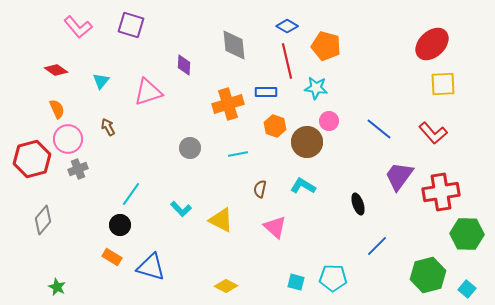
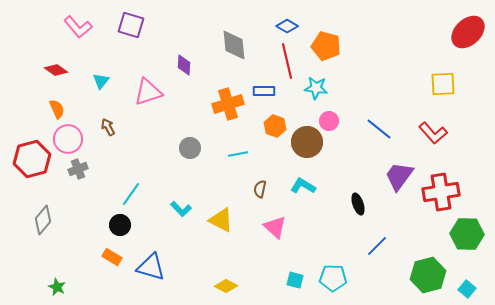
red ellipse at (432, 44): moved 36 px right, 12 px up
blue rectangle at (266, 92): moved 2 px left, 1 px up
cyan square at (296, 282): moved 1 px left, 2 px up
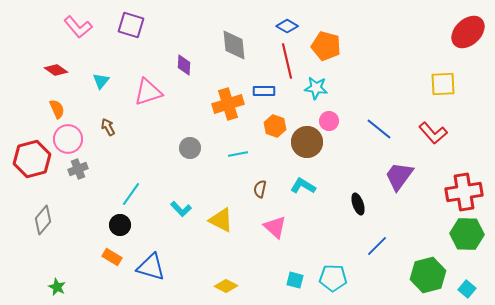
red cross at (441, 192): moved 23 px right
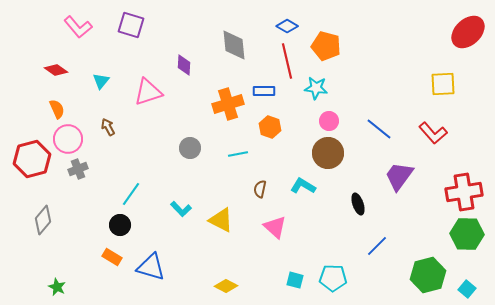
orange hexagon at (275, 126): moved 5 px left, 1 px down
brown circle at (307, 142): moved 21 px right, 11 px down
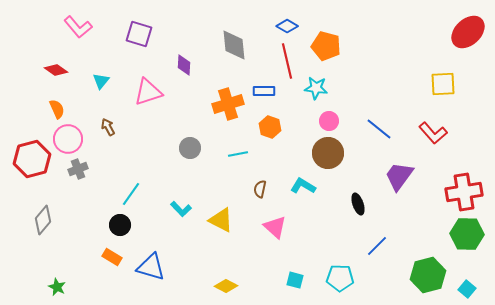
purple square at (131, 25): moved 8 px right, 9 px down
cyan pentagon at (333, 278): moved 7 px right
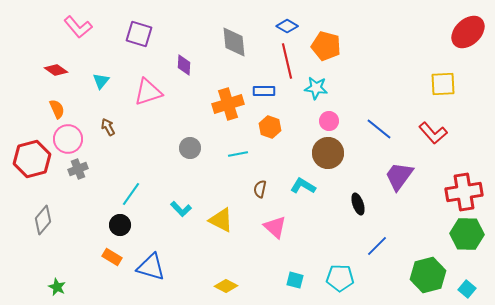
gray diamond at (234, 45): moved 3 px up
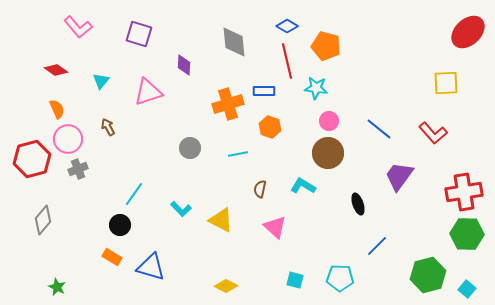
yellow square at (443, 84): moved 3 px right, 1 px up
cyan line at (131, 194): moved 3 px right
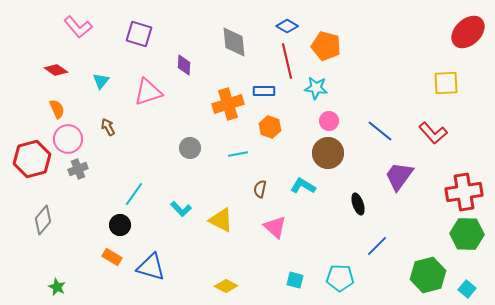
blue line at (379, 129): moved 1 px right, 2 px down
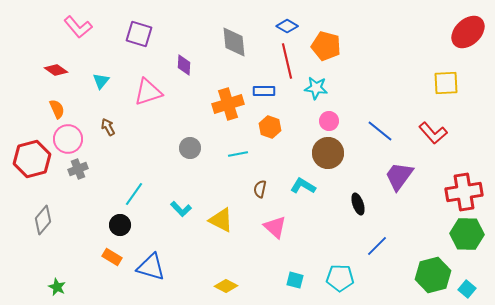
green hexagon at (428, 275): moved 5 px right
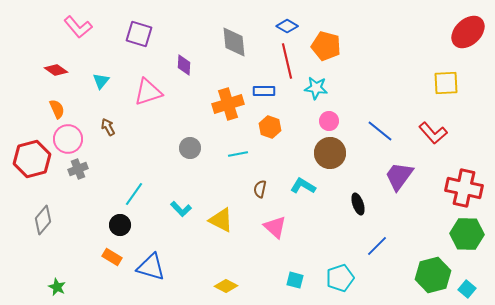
brown circle at (328, 153): moved 2 px right
red cross at (464, 192): moved 4 px up; rotated 21 degrees clockwise
cyan pentagon at (340, 278): rotated 20 degrees counterclockwise
